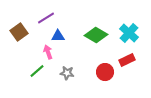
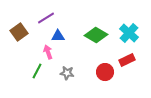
green line: rotated 21 degrees counterclockwise
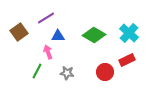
green diamond: moved 2 px left
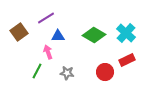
cyan cross: moved 3 px left
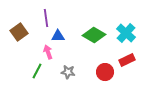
purple line: rotated 66 degrees counterclockwise
gray star: moved 1 px right, 1 px up
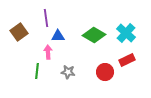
pink arrow: rotated 16 degrees clockwise
green line: rotated 21 degrees counterclockwise
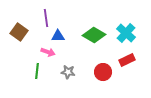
brown square: rotated 18 degrees counterclockwise
pink arrow: rotated 112 degrees clockwise
red circle: moved 2 px left
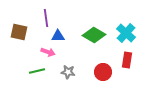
brown square: rotated 24 degrees counterclockwise
red rectangle: rotated 56 degrees counterclockwise
green line: rotated 70 degrees clockwise
